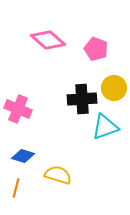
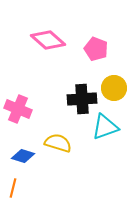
yellow semicircle: moved 32 px up
orange line: moved 3 px left
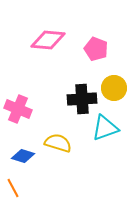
pink diamond: rotated 36 degrees counterclockwise
cyan triangle: moved 1 px down
orange line: rotated 42 degrees counterclockwise
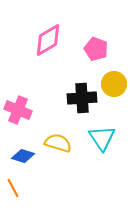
pink diamond: rotated 36 degrees counterclockwise
yellow circle: moved 4 px up
black cross: moved 1 px up
pink cross: moved 1 px down
cyan triangle: moved 3 px left, 10 px down; rotated 44 degrees counterclockwise
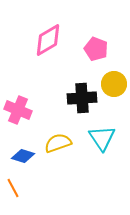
yellow semicircle: rotated 36 degrees counterclockwise
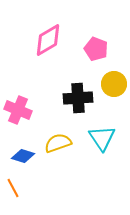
black cross: moved 4 px left
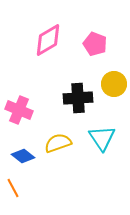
pink pentagon: moved 1 px left, 5 px up
pink cross: moved 1 px right
blue diamond: rotated 20 degrees clockwise
